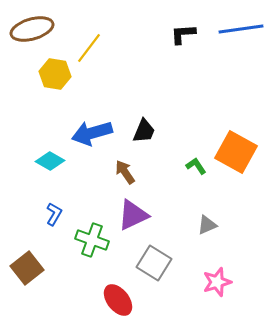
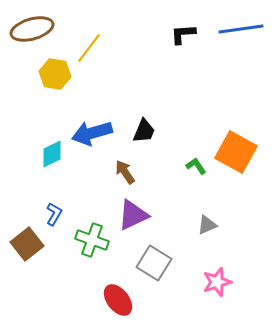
cyan diamond: moved 2 px right, 7 px up; rotated 56 degrees counterclockwise
brown square: moved 24 px up
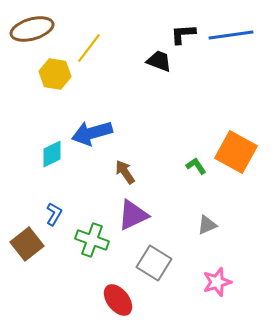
blue line: moved 10 px left, 6 px down
black trapezoid: moved 15 px right, 70 px up; rotated 92 degrees counterclockwise
